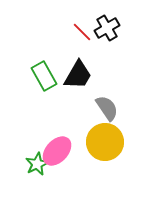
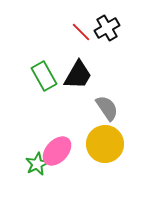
red line: moved 1 px left
yellow circle: moved 2 px down
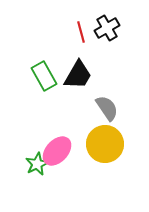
red line: rotated 30 degrees clockwise
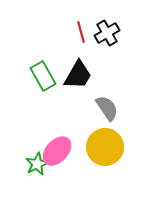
black cross: moved 5 px down
green rectangle: moved 1 px left
yellow circle: moved 3 px down
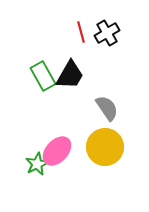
black trapezoid: moved 8 px left
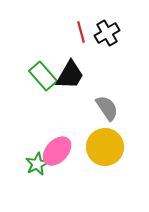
green rectangle: rotated 12 degrees counterclockwise
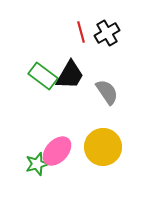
green rectangle: rotated 12 degrees counterclockwise
gray semicircle: moved 16 px up
yellow circle: moved 2 px left
green star: rotated 10 degrees clockwise
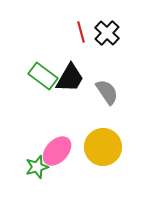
black cross: rotated 15 degrees counterclockwise
black trapezoid: moved 3 px down
green star: moved 3 px down
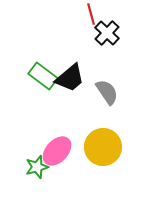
red line: moved 10 px right, 18 px up
black trapezoid: rotated 20 degrees clockwise
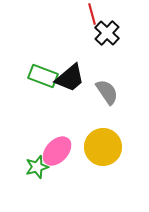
red line: moved 1 px right
green rectangle: rotated 16 degrees counterclockwise
